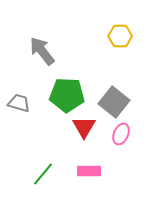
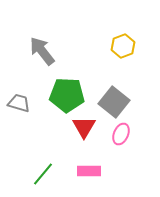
yellow hexagon: moved 3 px right, 10 px down; rotated 20 degrees counterclockwise
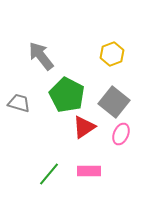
yellow hexagon: moved 11 px left, 8 px down
gray arrow: moved 1 px left, 5 px down
green pentagon: rotated 24 degrees clockwise
red triangle: rotated 25 degrees clockwise
green line: moved 6 px right
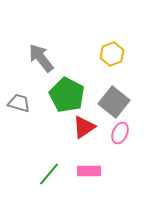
gray arrow: moved 2 px down
pink ellipse: moved 1 px left, 1 px up
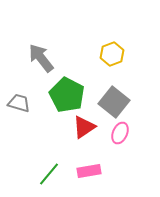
pink rectangle: rotated 10 degrees counterclockwise
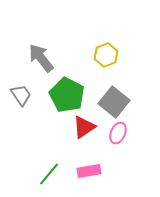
yellow hexagon: moved 6 px left, 1 px down
gray trapezoid: moved 2 px right, 8 px up; rotated 40 degrees clockwise
pink ellipse: moved 2 px left
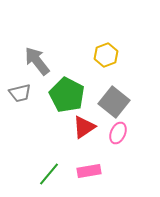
gray arrow: moved 4 px left, 3 px down
gray trapezoid: moved 1 px left, 2 px up; rotated 110 degrees clockwise
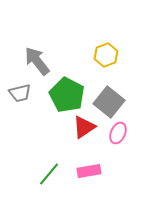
gray square: moved 5 px left
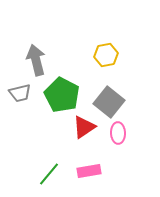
yellow hexagon: rotated 10 degrees clockwise
gray arrow: moved 1 px left, 1 px up; rotated 24 degrees clockwise
green pentagon: moved 5 px left
pink ellipse: rotated 25 degrees counterclockwise
